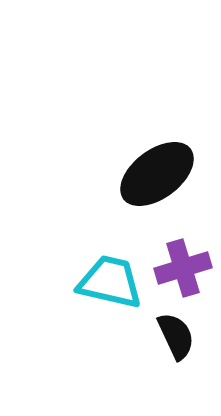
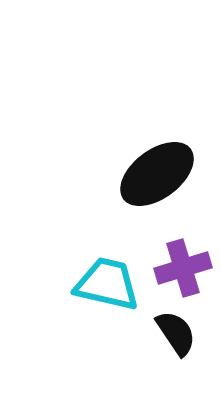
cyan trapezoid: moved 3 px left, 2 px down
black semicircle: moved 3 px up; rotated 9 degrees counterclockwise
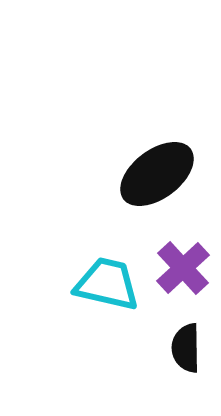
purple cross: rotated 26 degrees counterclockwise
black semicircle: moved 10 px right, 15 px down; rotated 147 degrees counterclockwise
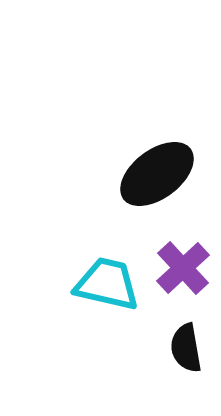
black semicircle: rotated 9 degrees counterclockwise
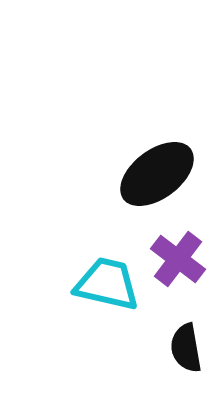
purple cross: moved 5 px left, 9 px up; rotated 10 degrees counterclockwise
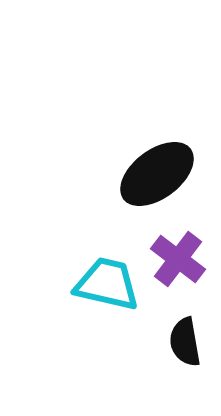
black semicircle: moved 1 px left, 6 px up
